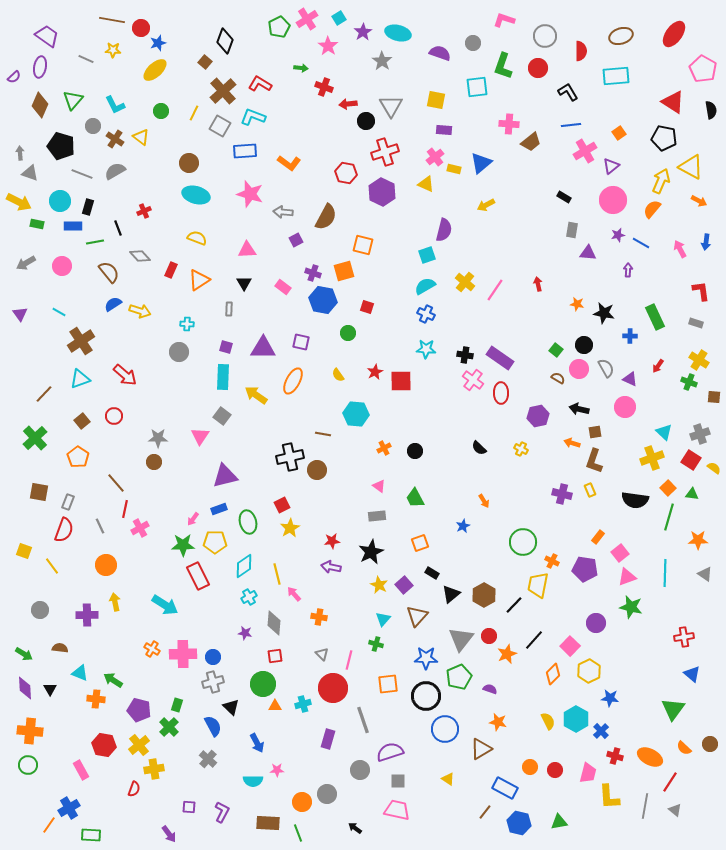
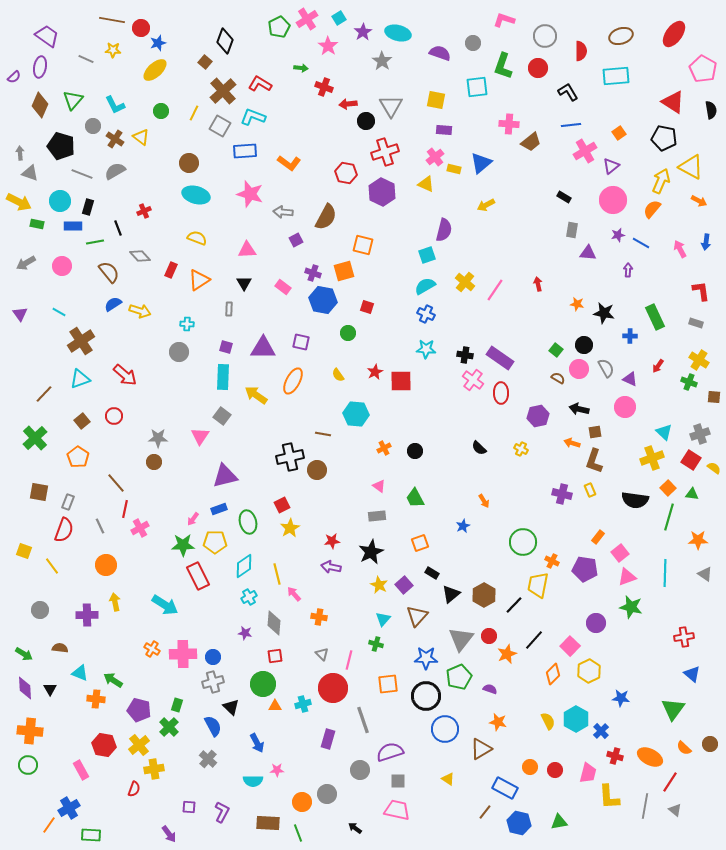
blue star at (610, 698): moved 11 px right
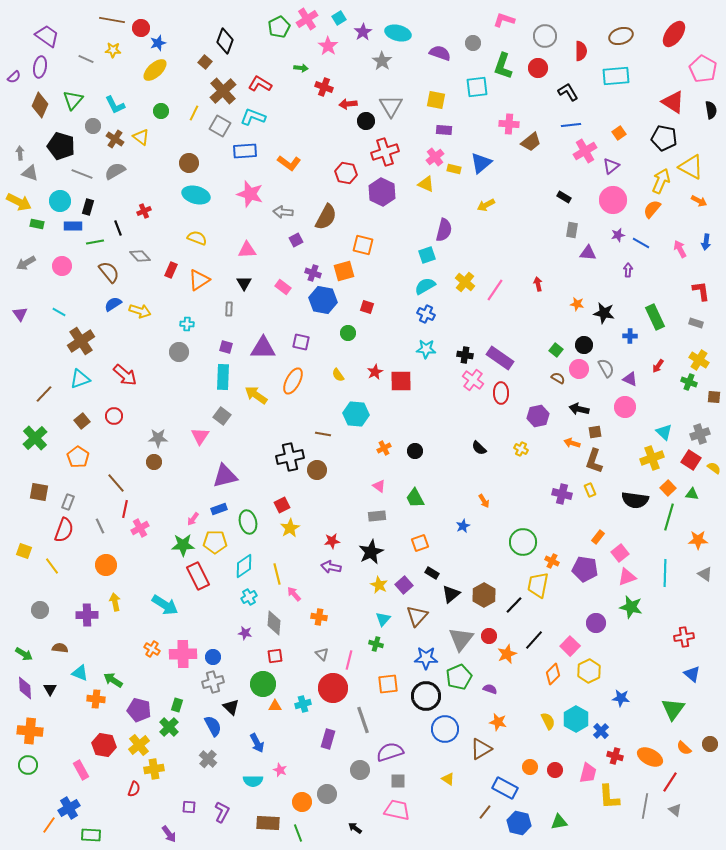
pink star at (277, 770): moved 3 px right; rotated 24 degrees clockwise
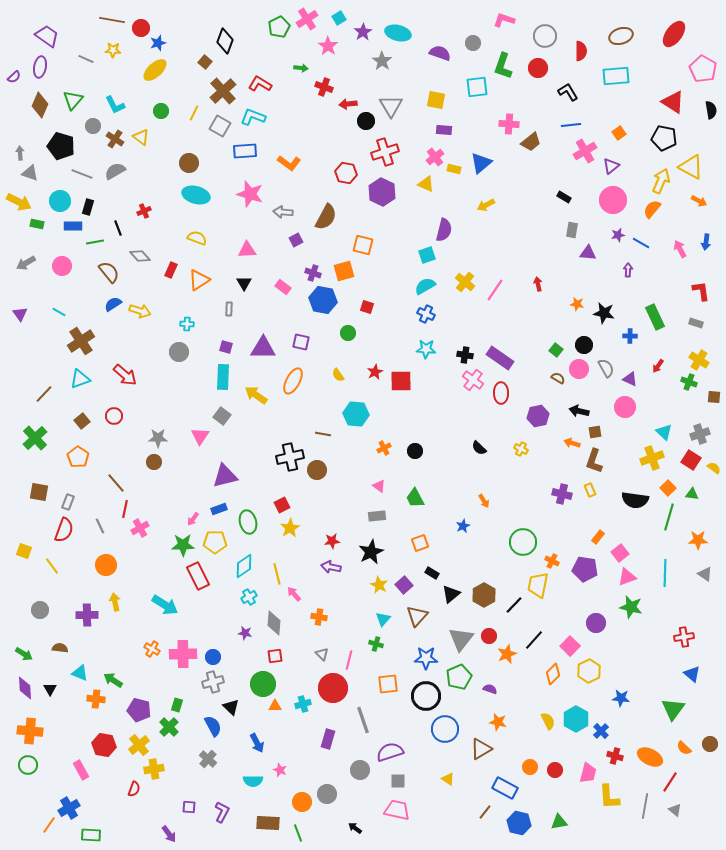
black arrow at (579, 409): moved 2 px down
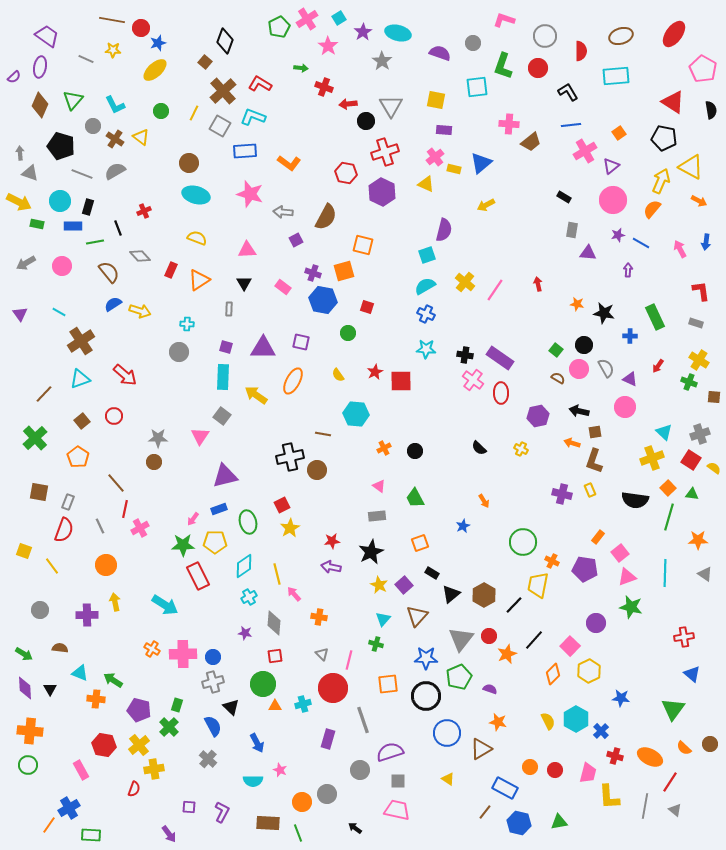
blue circle at (445, 729): moved 2 px right, 4 px down
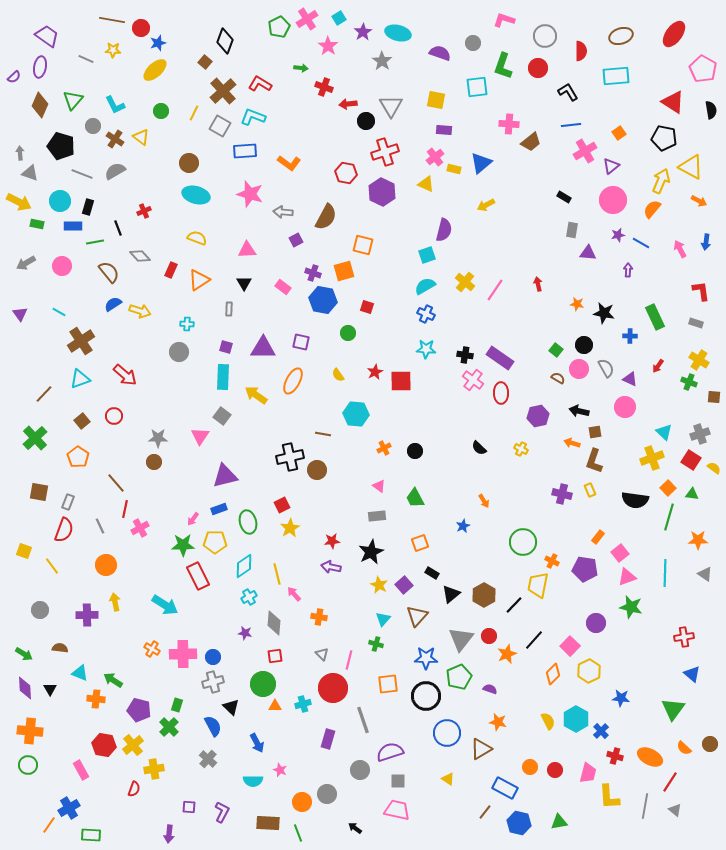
yellow cross at (139, 745): moved 6 px left
purple arrow at (169, 834): rotated 42 degrees clockwise
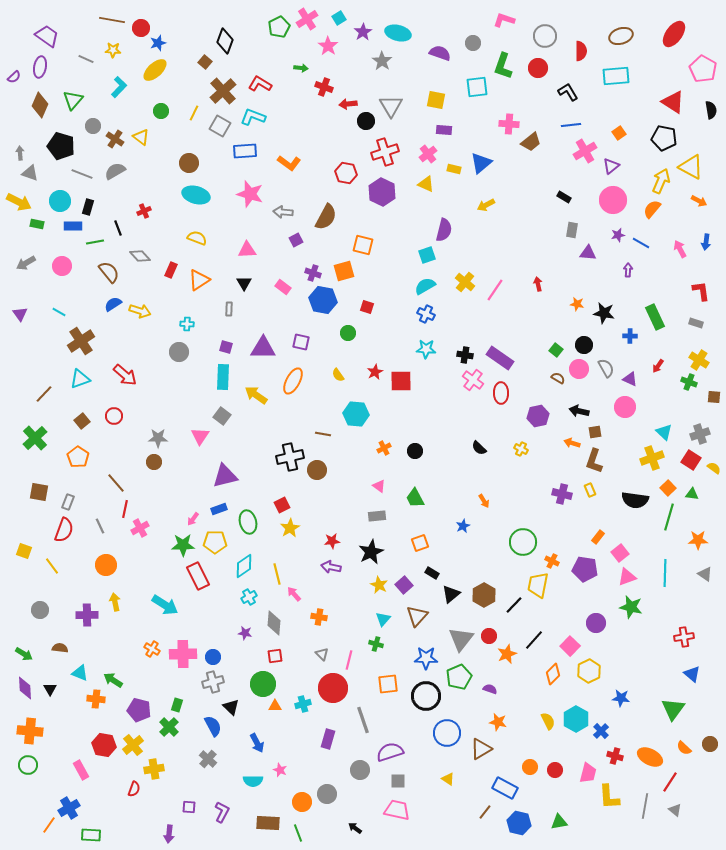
cyan L-shape at (115, 105): moved 4 px right, 18 px up; rotated 110 degrees counterclockwise
pink cross at (435, 157): moved 7 px left, 3 px up
